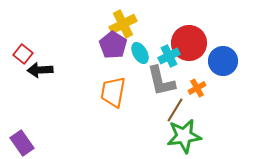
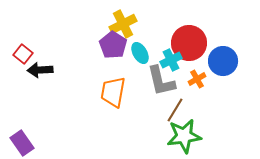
cyan cross: moved 2 px right, 4 px down
orange cross: moved 9 px up
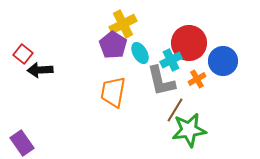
green star: moved 5 px right, 6 px up
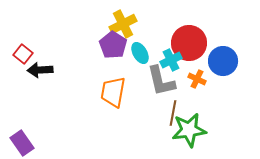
orange cross: rotated 36 degrees counterclockwise
brown line: moved 2 px left, 3 px down; rotated 20 degrees counterclockwise
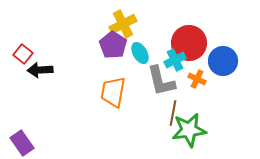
cyan cross: moved 4 px right
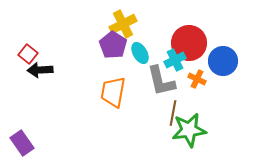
red square: moved 5 px right
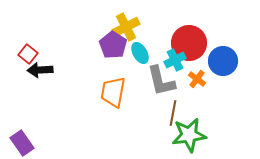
yellow cross: moved 3 px right, 3 px down
orange cross: rotated 12 degrees clockwise
green star: moved 5 px down
